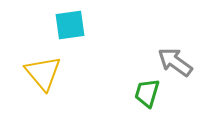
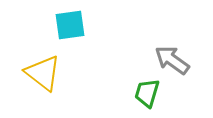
gray arrow: moved 3 px left, 2 px up
yellow triangle: rotated 12 degrees counterclockwise
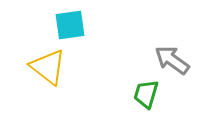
yellow triangle: moved 5 px right, 6 px up
green trapezoid: moved 1 px left, 1 px down
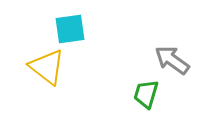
cyan square: moved 4 px down
yellow triangle: moved 1 px left
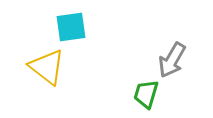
cyan square: moved 1 px right, 2 px up
gray arrow: rotated 96 degrees counterclockwise
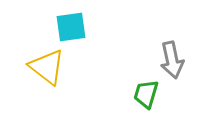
gray arrow: rotated 42 degrees counterclockwise
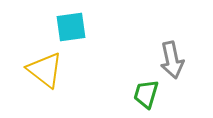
yellow triangle: moved 2 px left, 3 px down
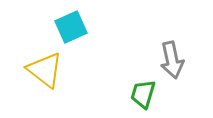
cyan square: rotated 16 degrees counterclockwise
green trapezoid: moved 3 px left
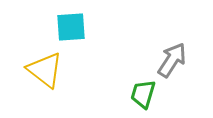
cyan square: rotated 20 degrees clockwise
gray arrow: rotated 135 degrees counterclockwise
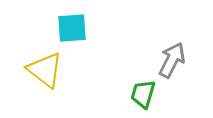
cyan square: moved 1 px right, 1 px down
gray arrow: rotated 6 degrees counterclockwise
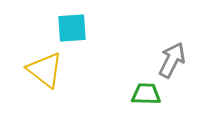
green trapezoid: moved 3 px right; rotated 76 degrees clockwise
